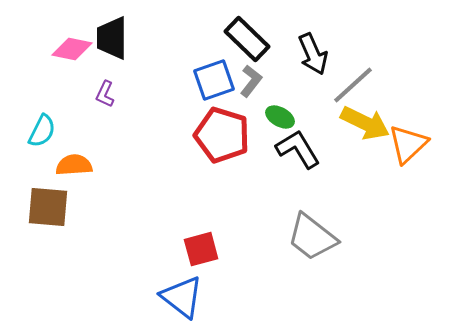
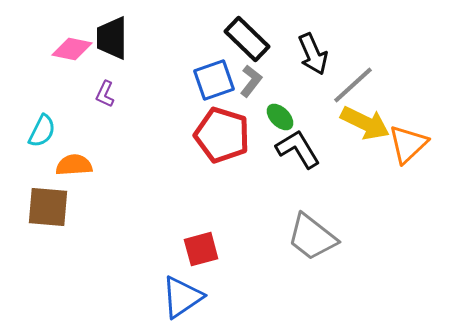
green ellipse: rotated 16 degrees clockwise
blue triangle: rotated 48 degrees clockwise
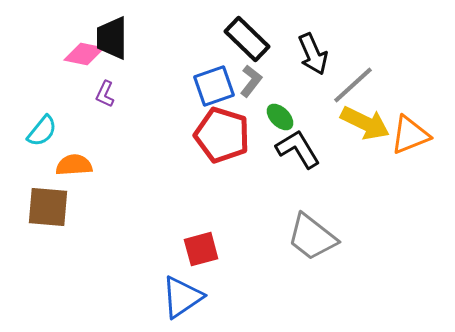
pink diamond: moved 12 px right, 5 px down
blue square: moved 6 px down
cyan semicircle: rotated 12 degrees clockwise
orange triangle: moved 2 px right, 9 px up; rotated 21 degrees clockwise
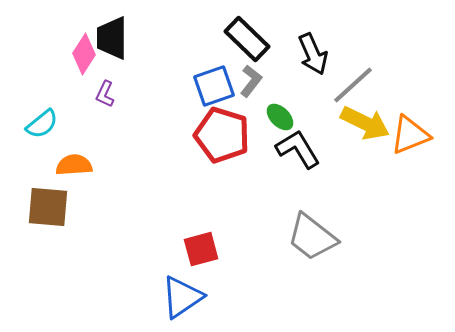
pink diamond: rotated 69 degrees counterclockwise
cyan semicircle: moved 7 px up; rotated 12 degrees clockwise
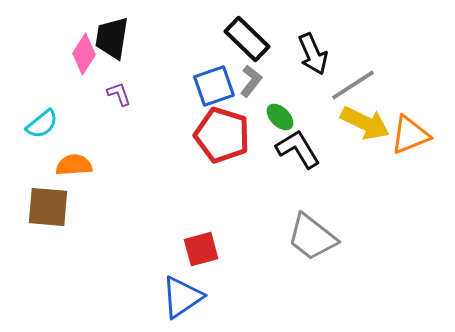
black trapezoid: rotated 9 degrees clockwise
gray line: rotated 9 degrees clockwise
purple L-shape: moved 14 px right; rotated 136 degrees clockwise
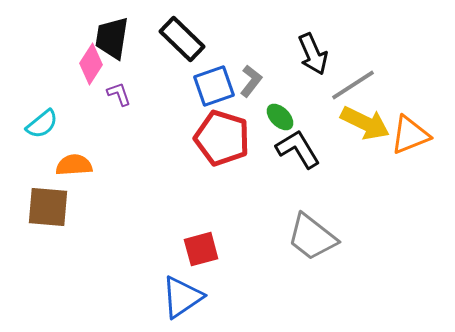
black rectangle: moved 65 px left
pink diamond: moved 7 px right, 10 px down
red pentagon: moved 3 px down
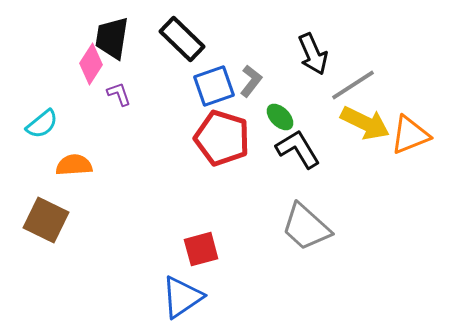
brown square: moved 2 px left, 13 px down; rotated 21 degrees clockwise
gray trapezoid: moved 6 px left, 10 px up; rotated 4 degrees clockwise
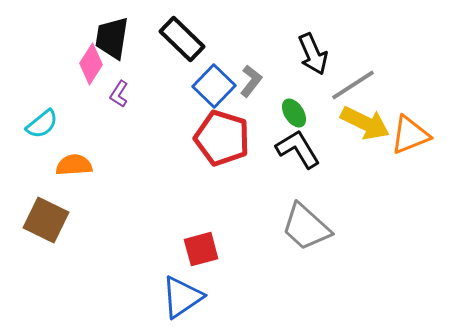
blue square: rotated 27 degrees counterclockwise
purple L-shape: rotated 128 degrees counterclockwise
green ellipse: moved 14 px right, 4 px up; rotated 12 degrees clockwise
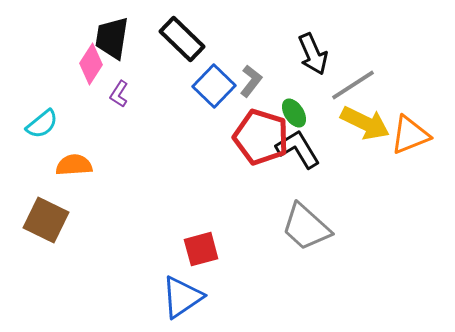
red pentagon: moved 39 px right, 1 px up
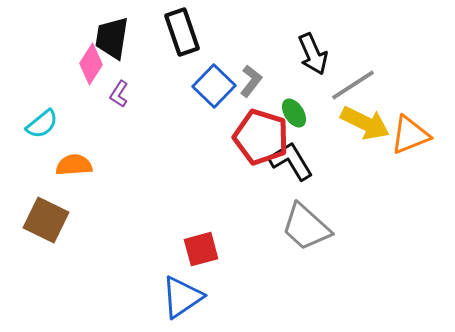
black rectangle: moved 7 px up; rotated 27 degrees clockwise
black L-shape: moved 7 px left, 12 px down
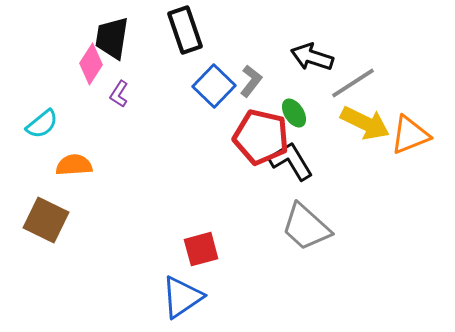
black rectangle: moved 3 px right, 2 px up
black arrow: moved 1 px left, 3 px down; rotated 132 degrees clockwise
gray line: moved 2 px up
red pentagon: rotated 4 degrees counterclockwise
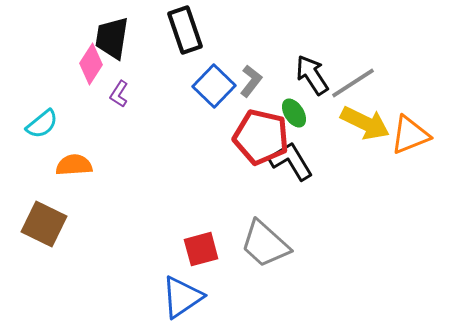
black arrow: moved 18 px down; rotated 39 degrees clockwise
brown square: moved 2 px left, 4 px down
gray trapezoid: moved 41 px left, 17 px down
